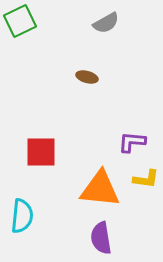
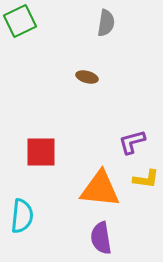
gray semicircle: rotated 52 degrees counterclockwise
purple L-shape: rotated 20 degrees counterclockwise
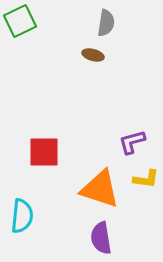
brown ellipse: moved 6 px right, 22 px up
red square: moved 3 px right
orange triangle: rotated 12 degrees clockwise
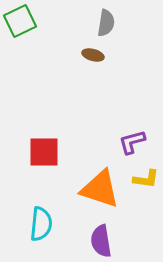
cyan semicircle: moved 19 px right, 8 px down
purple semicircle: moved 3 px down
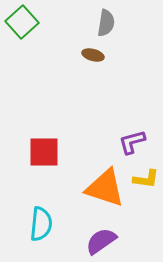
green square: moved 2 px right, 1 px down; rotated 16 degrees counterclockwise
orange triangle: moved 5 px right, 1 px up
purple semicircle: rotated 64 degrees clockwise
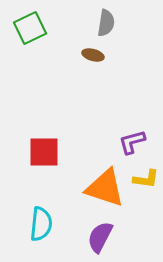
green square: moved 8 px right, 6 px down; rotated 16 degrees clockwise
purple semicircle: moved 1 px left, 4 px up; rotated 28 degrees counterclockwise
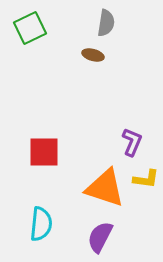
purple L-shape: rotated 128 degrees clockwise
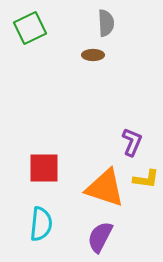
gray semicircle: rotated 12 degrees counterclockwise
brown ellipse: rotated 15 degrees counterclockwise
red square: moved 16 px down
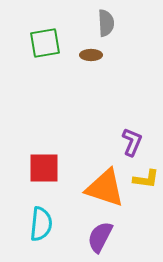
green square: moved 15 px right, 15 px down; rotated 16 degrees clockwise
brown ellipse: moved 2 px left
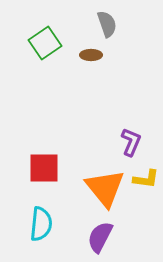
gray semicircle: moved 1 px right, 1 px down; rotated 16 degrees counterclockwise
green square: rotated 24 degrees counterclockwise
purple L-shape: moved 1 px left
orange triangle: rotated 33 degrees clockwise
